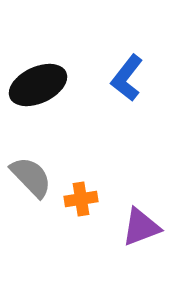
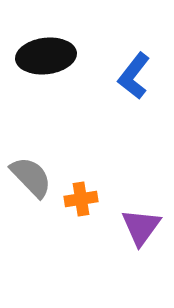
blue L-shape: moved 7 px right, 2 px up
black ellipse: moved 8 px right, 29 px up; rotated 18 degrees clockwise
purple triangle: rotated 33 degrees counterclockwise
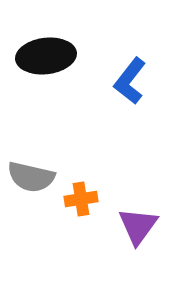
blue L-shape: moved 4 px left, 5 px down
gray semicircle: rotated 147 degrees clockwise
purple triangle: moved 3 px left, 1 px up
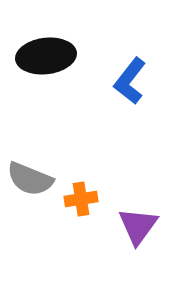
gray semicircle: moved 1 px left, 2 px down; rotated 9 degrees clockwise
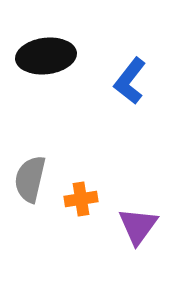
gray semicircle: rotated 81 degrees clockwise
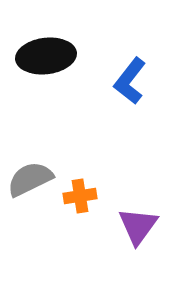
gray semicircle: rotated 51 degrees clockwise
orange cross: moved 1 px left, 3 px up
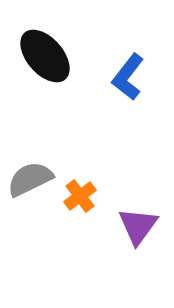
black ellipse: moved 1 px left; rotated 56 degrees clockwise
blue L-shape: moved 2 px left, 4 px up
orange cross: rotated 28 degrees counterclockwise
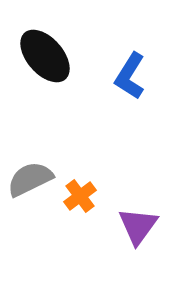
blue L-shape: moved 2 px right, 1 px up; rotated 6 degrees counterclockwise
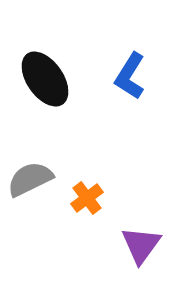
black ellipse: moved 23 px down; rotated 6 degrees clockwise
orange cross: moved 7 px right, 2 px down
purple triangle: moved 3 px right, 19 px down
